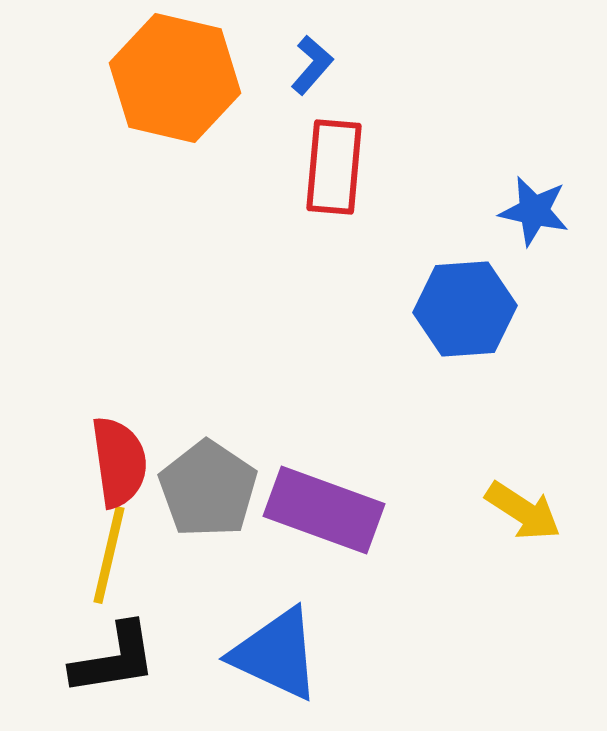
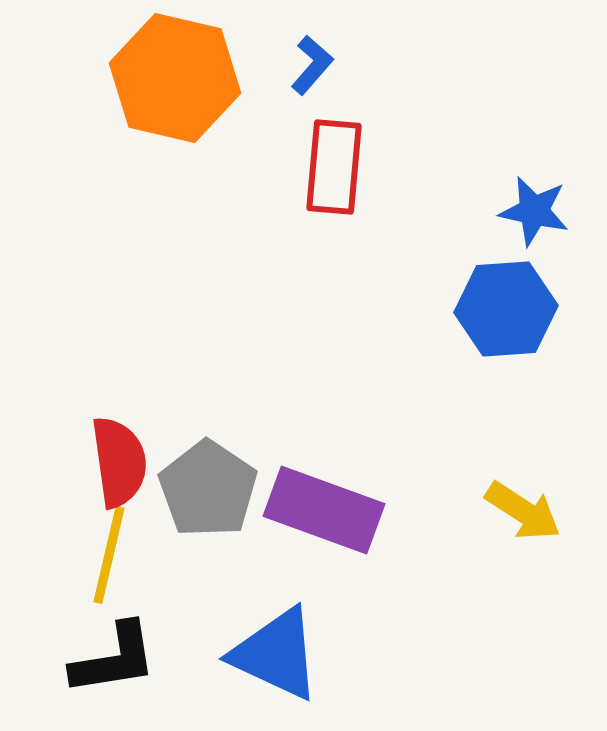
blue hexagon: moved 41 px right
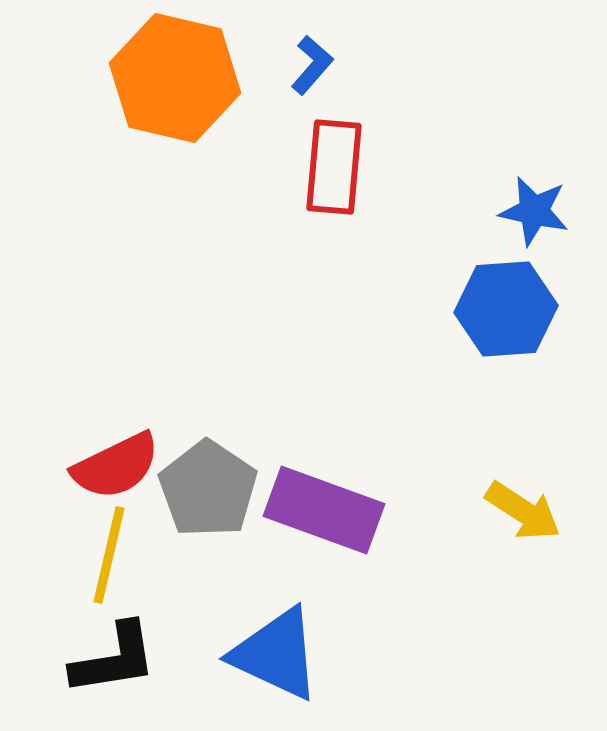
red semicircle: moved 3 px left, 4 px down; rotated 72 degrees clockwise
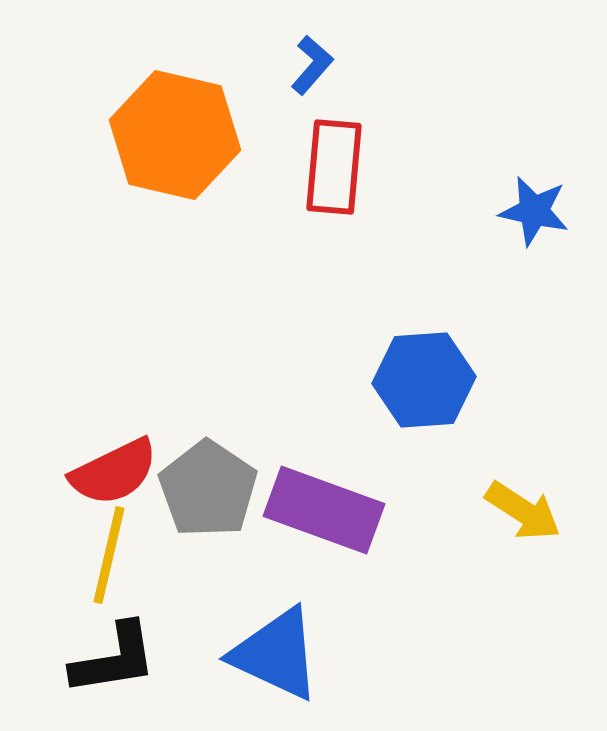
orange hexagon: moved 57 px down
blue hexagon: moved 82 px left, 71 px down
red semicircle: moved 2 px left, 6 px down
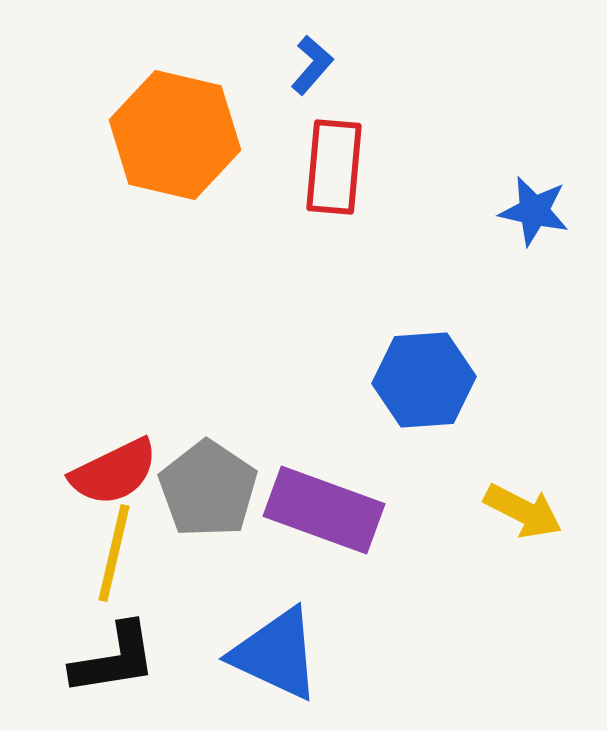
yellow arrow: rotated 6 degrees counterclockwise
yellow line: moved 5 px right, 2 px up
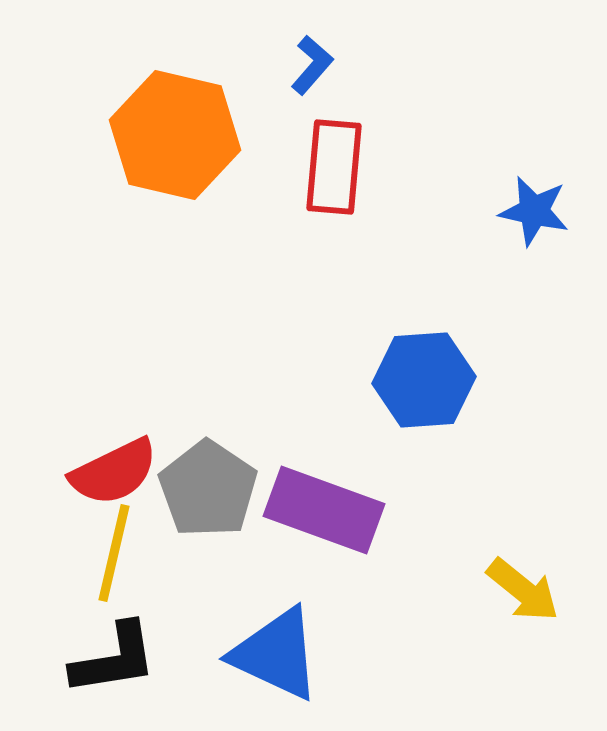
yellow arrow: moved 79 px down; rotated 12 degrees clockwise
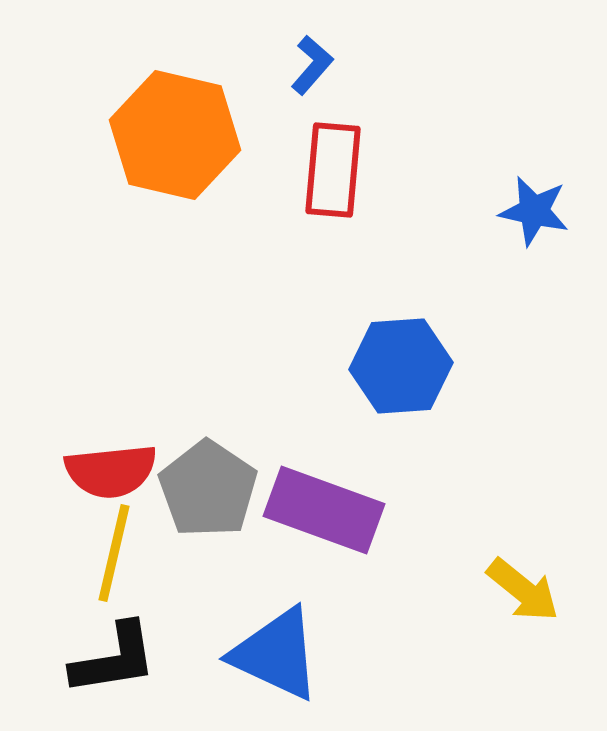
red rectangle: moved 1 px left, 3 px down
blue hexagon: moved 23 px left, 14 px up
red semicircle: moved 3 px left, 1 px up; rotated 20 degrees clockwise
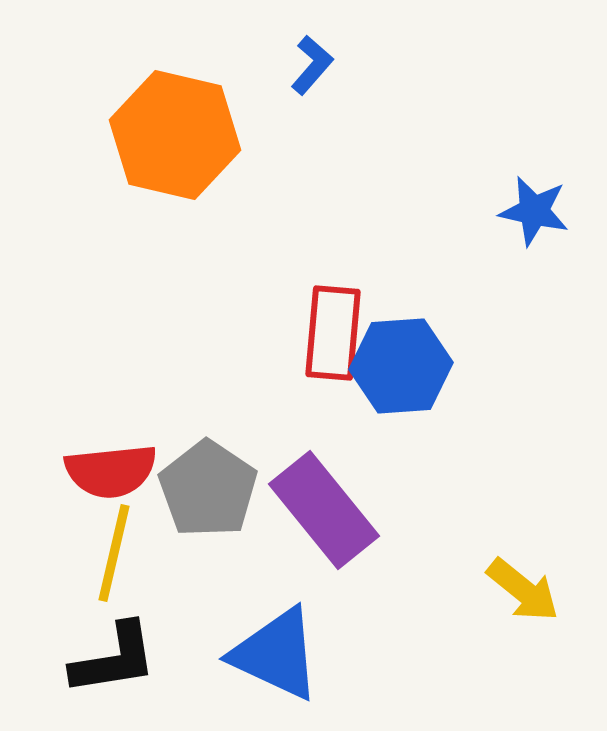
red rectangle: moved 163 px down
purple rectangle: rotated 31 degrees clockwise
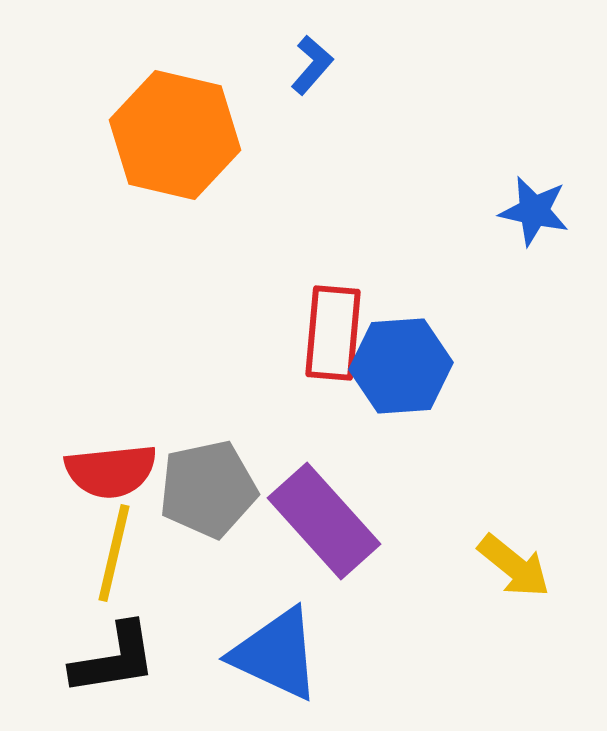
gray pentagon: rotated 26 degrees clockwise
purple rectangle: moved 11 px down; rotated 3 degrees counterclockwise
yellow arrow: moved 9 px left, 24 px up
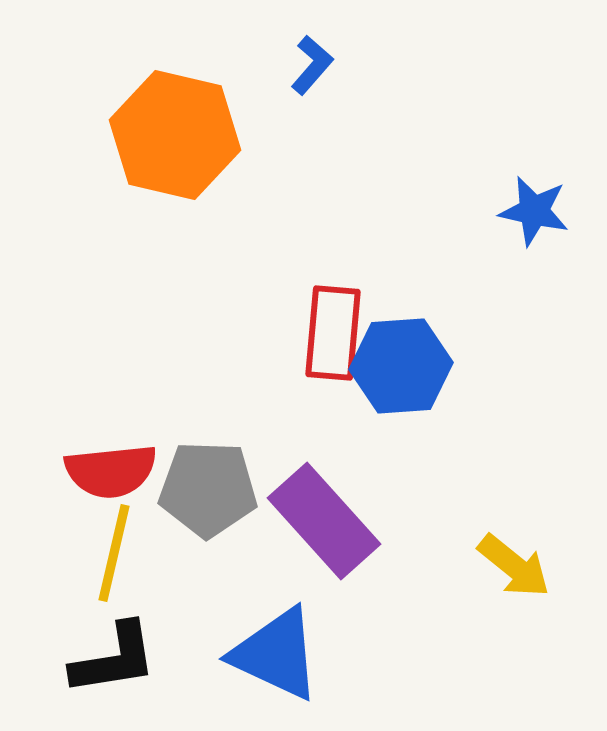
gray pentagon: rotated 14 degrees clockwise
